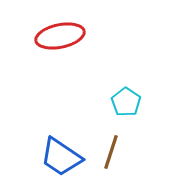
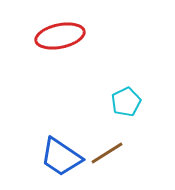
cyan pentagon: rotated 12 degrees clockwise
brown line: moved 4 px left, 1 px down; rotated 40 degrees clockwise
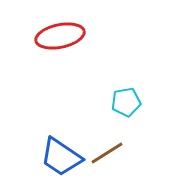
cyan pentagon: rotated 16 degrees clockwise
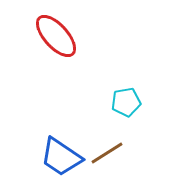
red ellipse: moved 4 px left; rotated 60 degrees clockwise
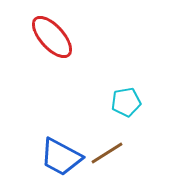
red ellipse: moved 4 px left, 1 px down
blue trapezoid: rotated 6 degrees counterclockwise
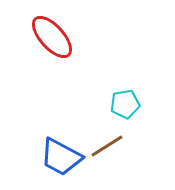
cyan pentagon: moved 1 px left, 2 px down
brown line: moved 7 px up
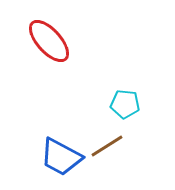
red ellipse: moved 3 px left, 4 px down
cyan pentagon: rotated 16 degrees clockwise
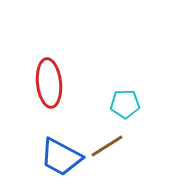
red ellipse: moved 42 px down; rotated 36 degrees clockwise
cyan pentagon: rotated 8 degrees counterclockwise
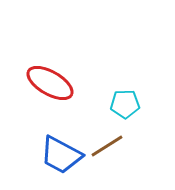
red ellipse: moved 1 px right; rotated 54 degrees counterclockwise
blue trapezoid: moved 2 px up
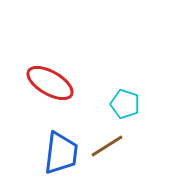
cyan pentagon: rotated 20 degrees clockwise
blue trapezoid: moved 2 px up; rotated 111 degrees counterclockwise
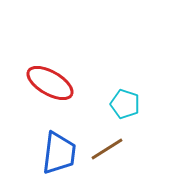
brown line: moved 3 px down
blue trapezoid: moved 2 px left
